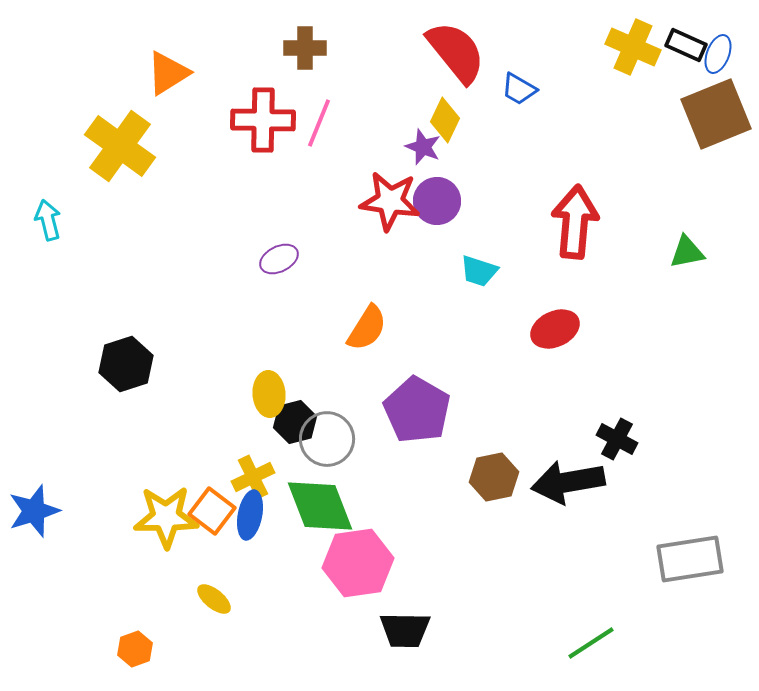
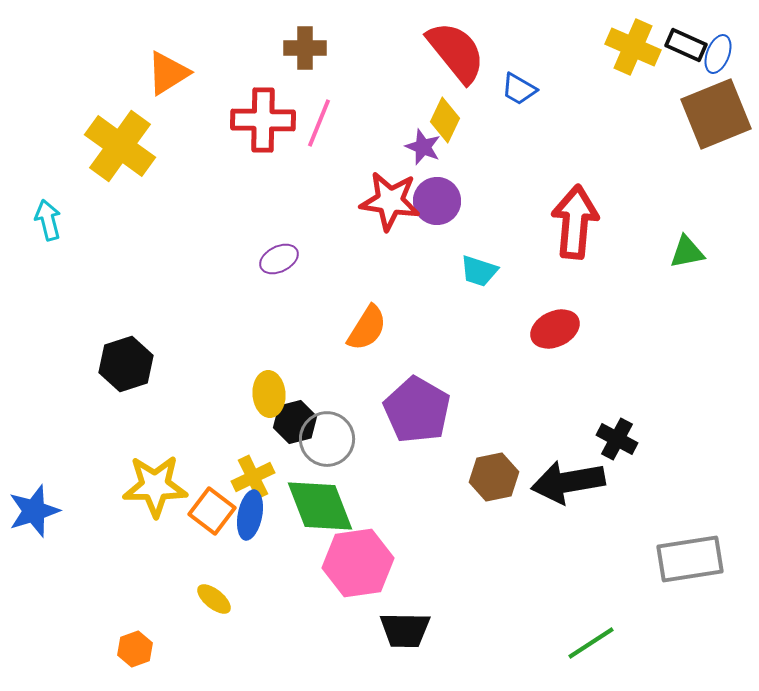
yellow star at (166, 517): moved 11 px left, 31 px up
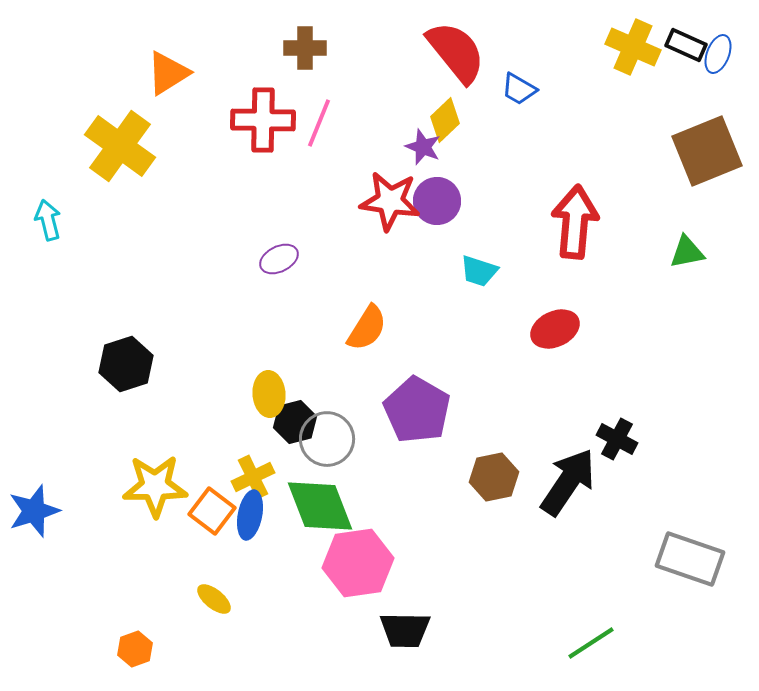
brown square at (716, 114): moved 9 px left, 37 px down
yellow diamond at (445, 120): rotated 21 degrees clockwise
black arrow at (568, 482): rotated 134 degrees clockwise
gray rectangle at (690, 559): rotated 28 degrees clockwise
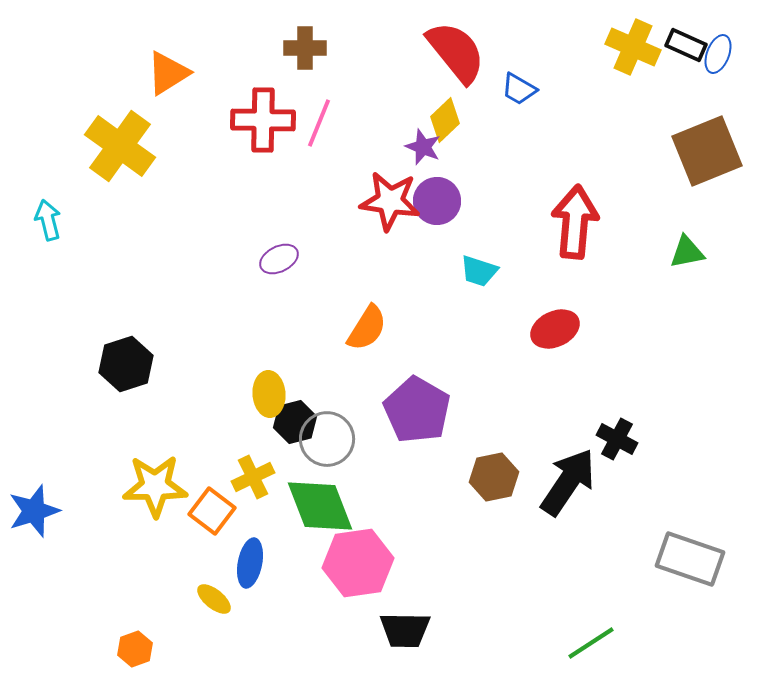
blue ellipse at (250, 515): moved 48 px down
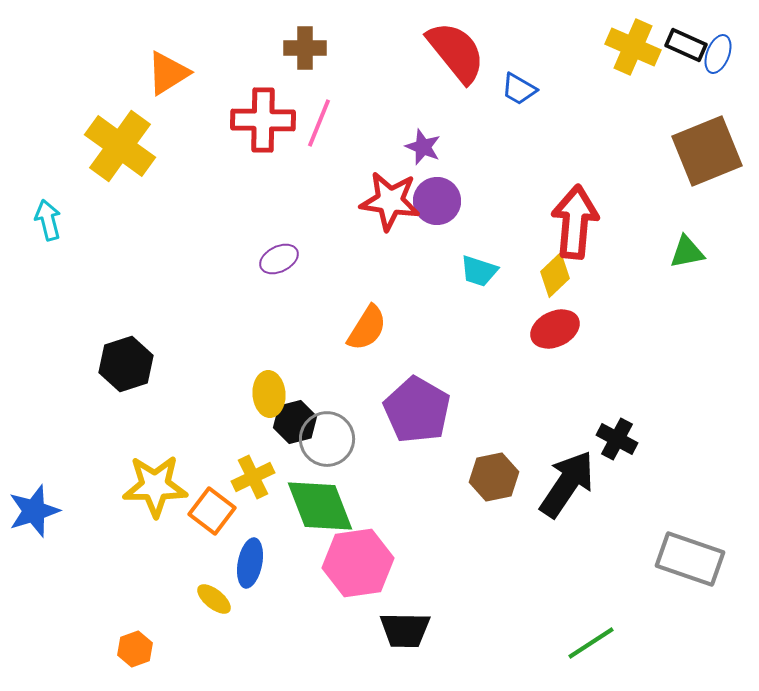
yellow diamond at (445, 120): moved 110 px right, 155 px down
black arrow at (568, 482): moved 1 px left, 2 px down
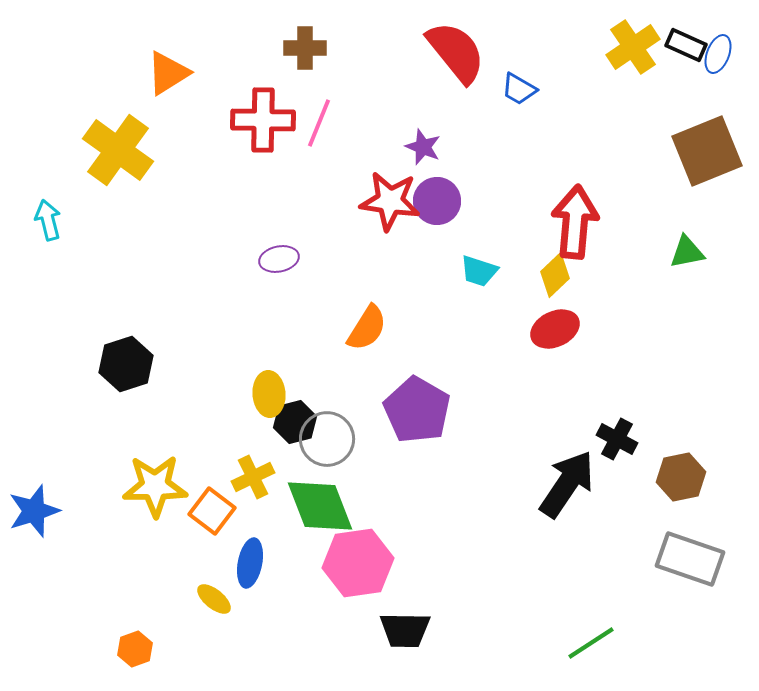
yellow cross at (633, 47): rotated 32 degrees clockwise
yellow cross at (120, 146): moved 2 px left, 4 px down
purple ellipse at (279, 259): rotated 15 degrees clockwise
brown hexagon at (494, 477): moved 187 px right
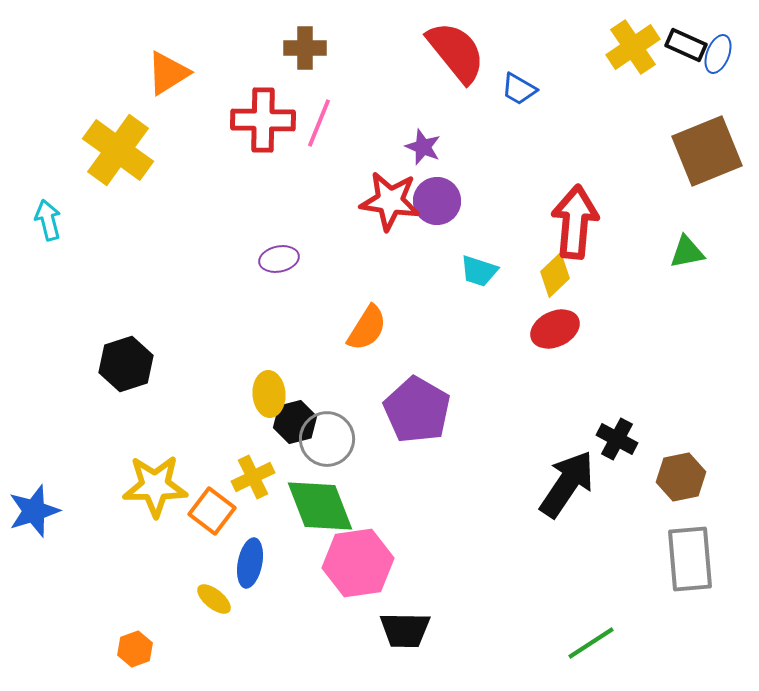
gray rectangle at (690, 559): rotated 66 degrees clockwise
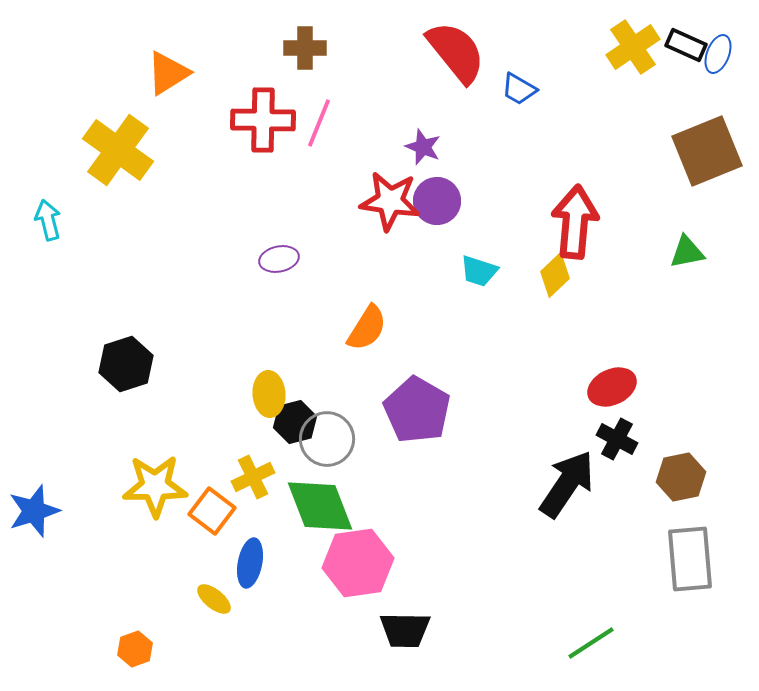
red ellipse at (555, 329): moved 57 px right, 58 px down
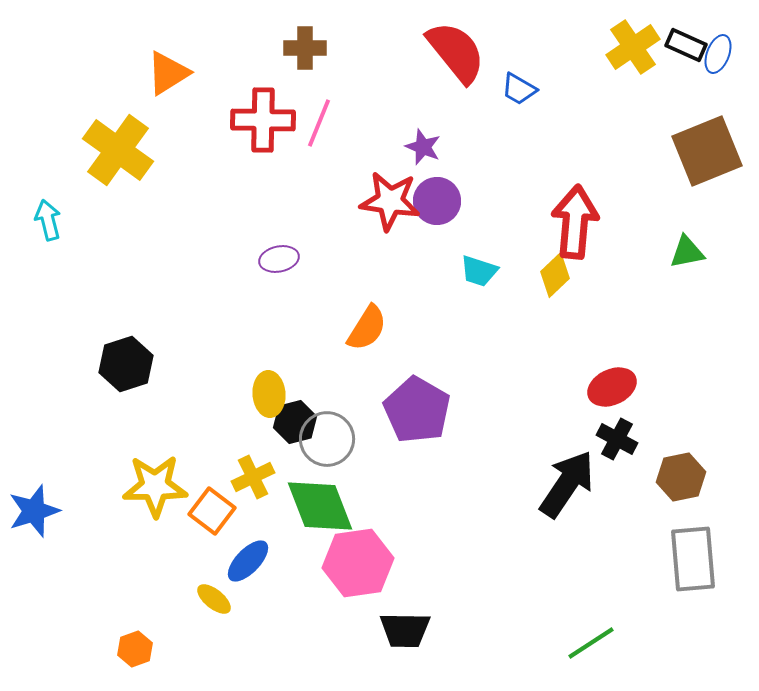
gray rectangle at (690, 559): moved 3 px right
blue ellipse at (250, 563): moved 2 px left, 2 px up; rotated 33 degrees clockwise
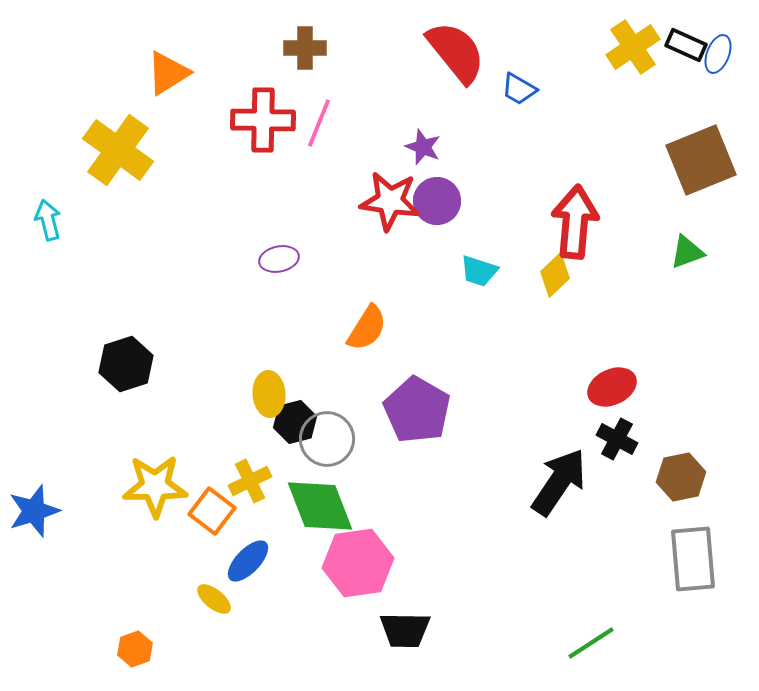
brown square at (707, 151): moved 6 px left, 9 px down
green triangle at (687, 252): rotated 9 degrees counterclockwise
yellow cross at (253, 477): moved 3 px left, 4 px down
black arrow at (567, 484): moved 8 px left, 2 px up
